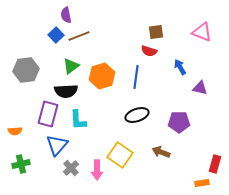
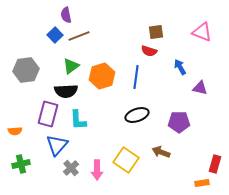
blue square: moved 1 px left
yellow square: moved 6 px right, 5 px down
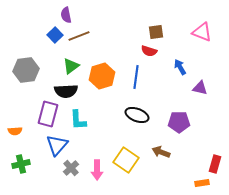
black ellipse: rotated 40 degrees clockwise
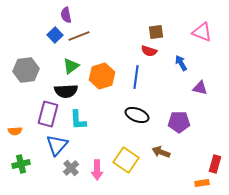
blue arrow: moved 1 px right, 4 px up
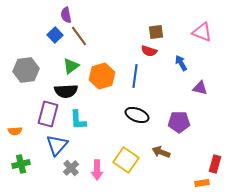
brown line: rotated 75 degrees clockwise
blue line: moved 1 px left, 1 px up
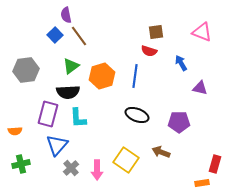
black semicircle: moved 2 px right, 1 px down
cyan L-shape: moved 2 px up
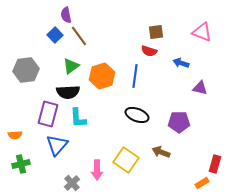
blue arrow: rotated 42 degrees counterclockwise
orange semicircle: moved 4 px down
gray cross: moved 1 px right, 15 px down
orange rectangle: rotated 24 degrees counterclockwise
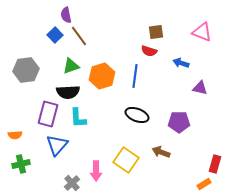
green triangle: rotated 18 degrees clockwise
pink arrow: moved 1 px left, 1 px down
orange rectangle: moved 2 px right, 1 px down
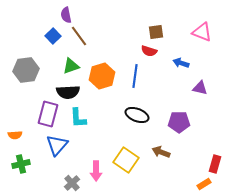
blue square: moved 2 px left, 1 px down
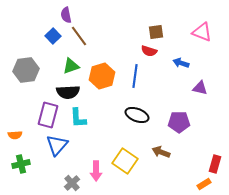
purple rectangle: moved 1 px down
yellow square: moved 1 px left, 1 px down
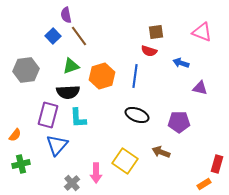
orange semicircle: rotated 48 degrees counterclockwise
red rectangle: moved 2 px right
pink arrow: moved 2 px down
